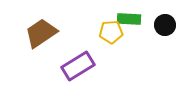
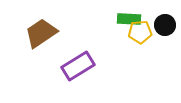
yellow pentagon: moved 29 px right
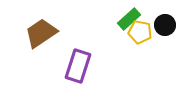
green rectangle: rotated 45 degrees counterclockwise
yellow pentagon: rotated 15 degrees clockwise
purple rectangle: rotated 40 degrees counterclockwise
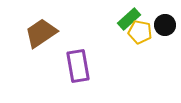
purple rectangle: rotated 28 degrees counterclockwise
